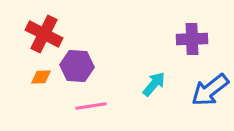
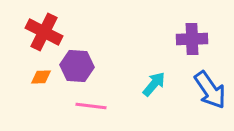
red cross: moved 2 px up
blue arrow: rotated 87 degrees counterclockwise
pink line: rotated 16 degrees clockwise
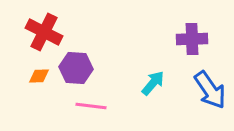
purple hexagon: moved 1 px left, 2 px down
orange diamond: moved 2 px left, 1 px up
cyan arrow: moved 1 px left, 1 px up
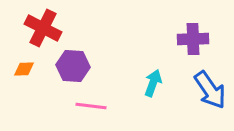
red cross: moved 1 px left, 4 px up
purple cross: moved 1 px right
purple hexagon: moved 3 px left, 2 px up
orange diamond: moved 15 px left, 7 px up
cyan arrow: rotated 20 degrees counterclockwise
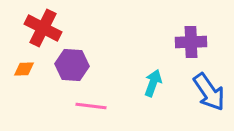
purple cross: moved 2 px left, 3 px down
purple hexagon: moved 1 px left, 1 px up
blue arrow: moved 1 px left, 2 px down
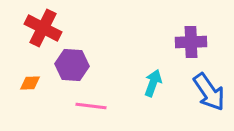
orange diamond: moved 6 px right, 14 px down
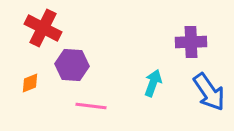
orange diamond: rotated 20 degrees counterclockwise
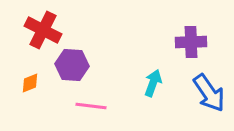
red cross: moved 2 px down
blue arrow: moved 1 px down
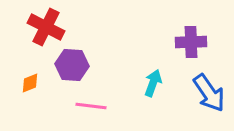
red cross: moved 3 px right, 3 px up
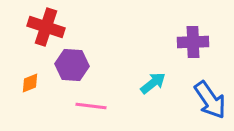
red cross: rotated 9 degrees counterclockwise
purple cross: moved 2 px right
cyan arrow: rotated 32 degrees clockwise
blue arrow: moved 1 px right, 7 px down
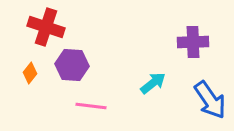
orange diamond: moved 10 px up; rotated 30 degrees counterclockwise
